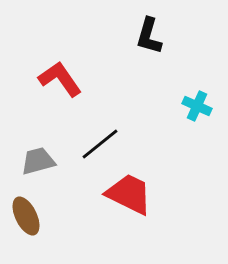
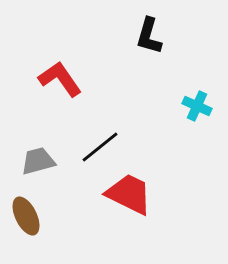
black line: moved 3 px down
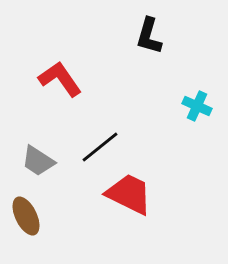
gray trapezoid: rotated 132 degrees counterclockwise
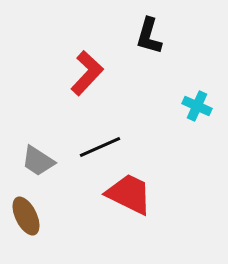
red L-shape: moved 27 px right, 6 px up; rotated 78 degrees clockwise
black line: rotated 15 degrees clockwise
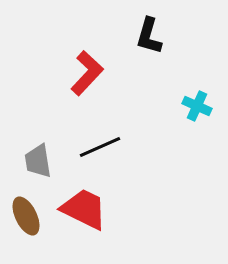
gray trapezoid: rotated 48 degrees clockwise
red trapezoid: moved 45 px left, 15 px down
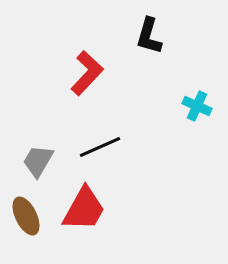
gray trapezoid: rotated 39 degrees clockwise
red trapezoid: rotated 93 degrees clockwise
